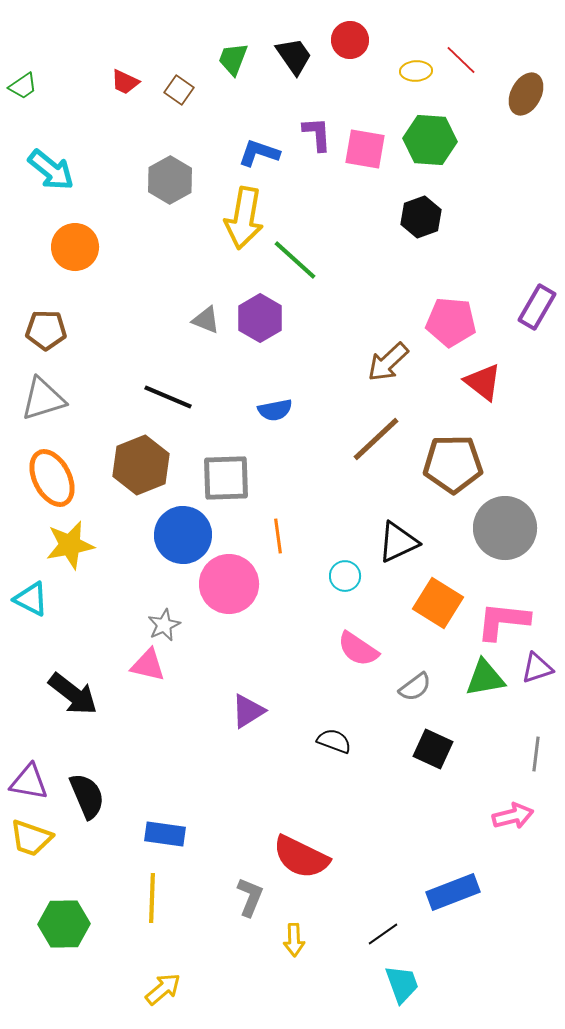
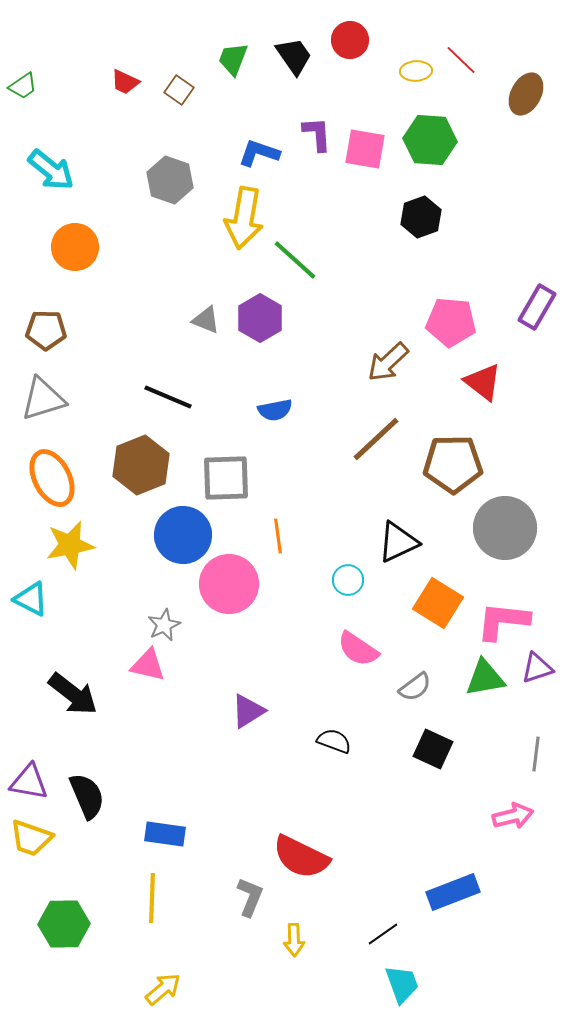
gray hexagon at (170, 180): rotated 12 degrees counterclockwise
cyan circle at (345, 576): moved 3 px right, 4 px down
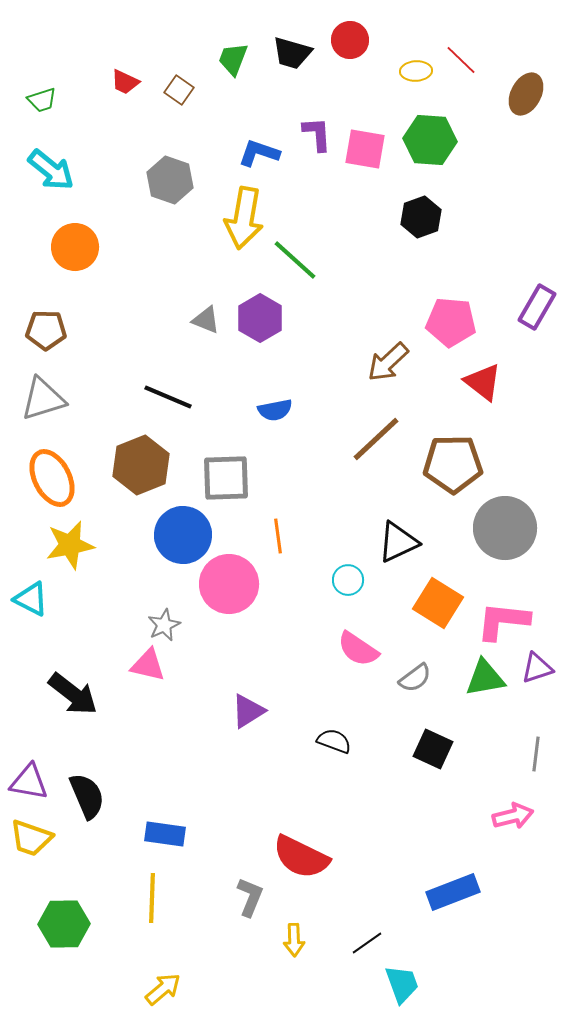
black trapezoid at (294, 56): moved 2 px left, 3 px up; rotated 141 degrees clockwise
green trapezoid at (23, 86): moved 19 px right, 14 px down; rotated 16 degrees clockwise
gray semicircle at (415, 687): moved 9 px up
black line at (383, 934): moved 16 px left, 9 px down
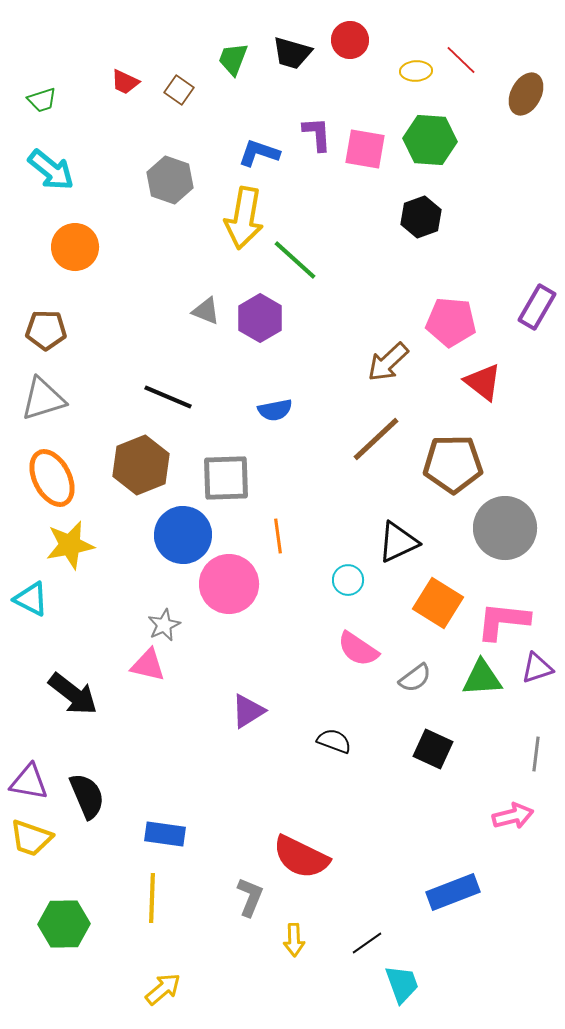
gray triangle at (206, 320): moved 9 px up
green triangle at (485, 678): moved 3 px left; rotated 6 degrees clockwise
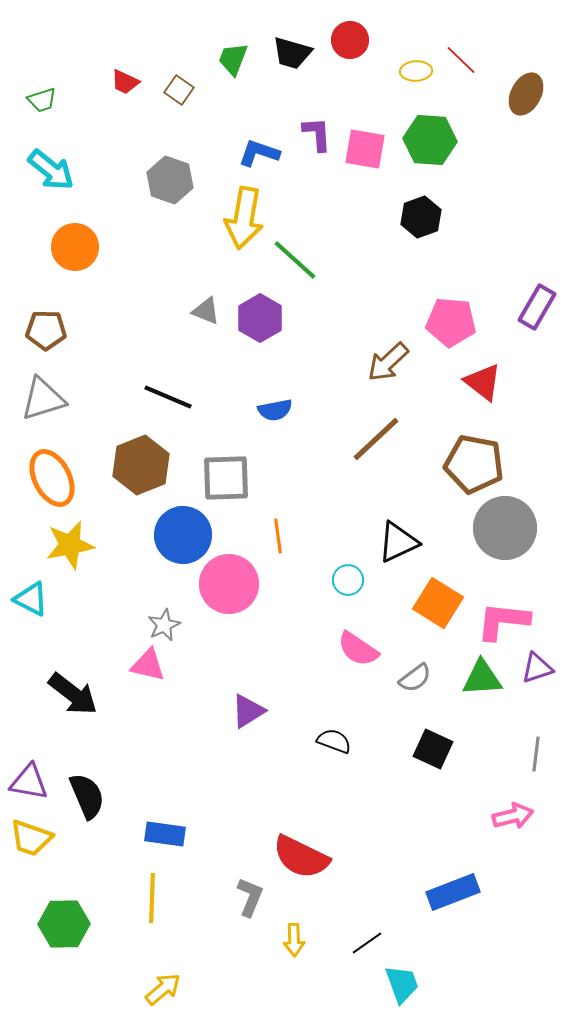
brown pentagon at (453, 464): moved 21 px right; rotated 12 degrees clockwise
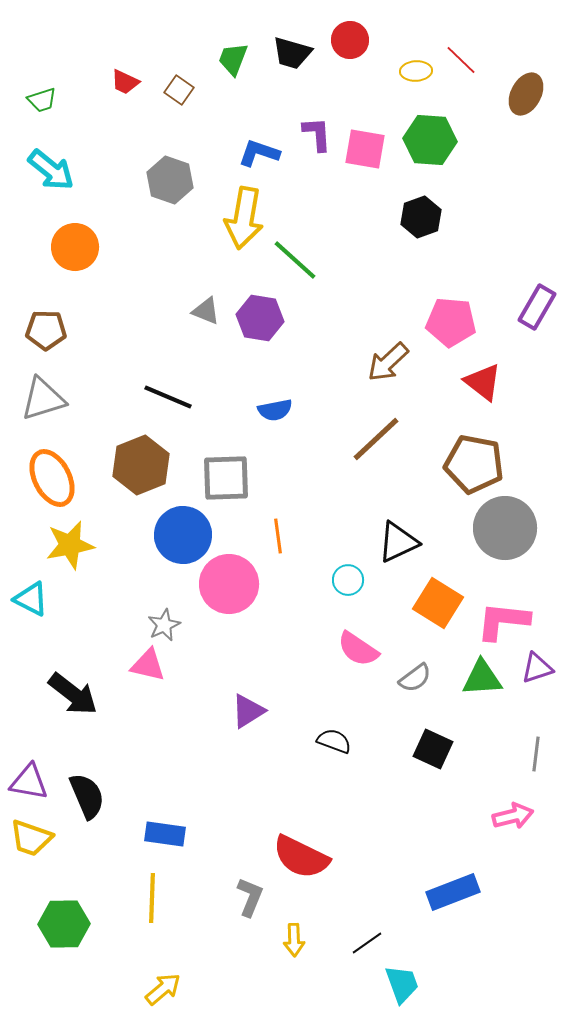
purple hexagon at (260, 318): rotated 21 degrees counterclockwise
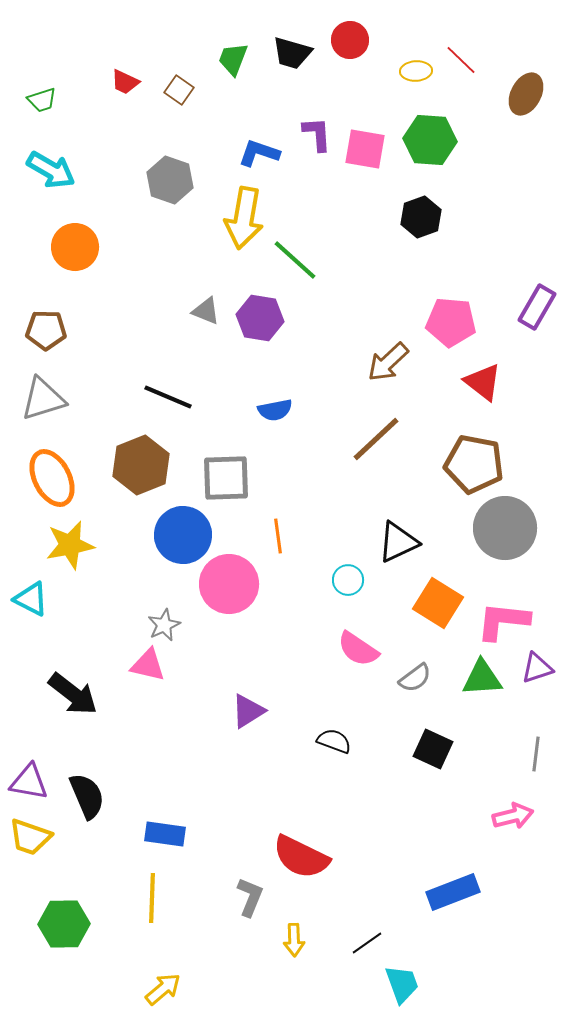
cyan arrow at (51, 170): rotated 9 degrees counterclockwise
yellow trapezoid at (31, 838): moved 1 px left, 1 px up
